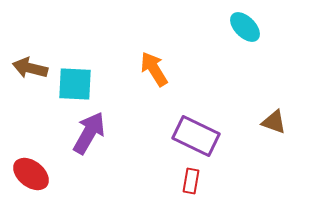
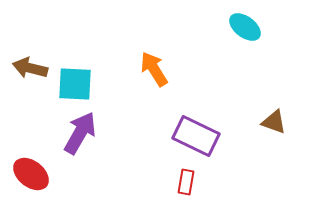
cyan ellipse: rotated 8 degrees counterclockwise
purple arrow: moved 9 px left
red rectangle: moved 5 px left, 1 px down
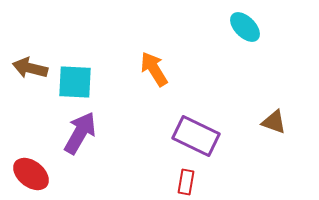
cyan ellipse: rotated 8 degrees clockwise
cyan square: moved 2 px up
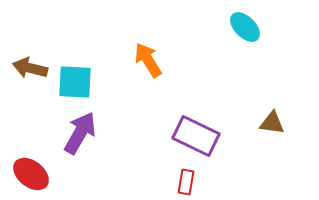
orange arrow: moved 6 px left, 9 px up
brown triangle: moved 2 px left, 1 px down; rotated 12 degrees counterclockwise
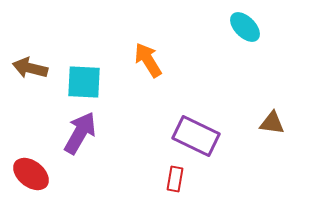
cyan square: moved 9 px right
red rectangle: moved 11 px left, 3 px up
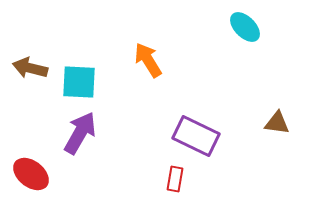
cyan square: moved 5 px left
brown triangle: moved 5 px right
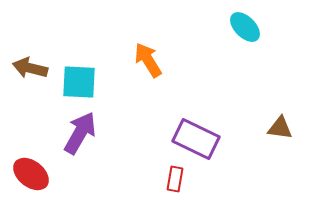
brown triangle: moved 3 px right, 5 px down
purple rectangle: moved 3 px down
